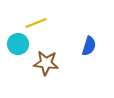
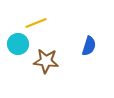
brown star: moved 2 px up
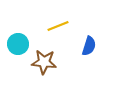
yellow line: moved 22 px right, 3 px down
brown star: moved 2 px left, 1 px down
